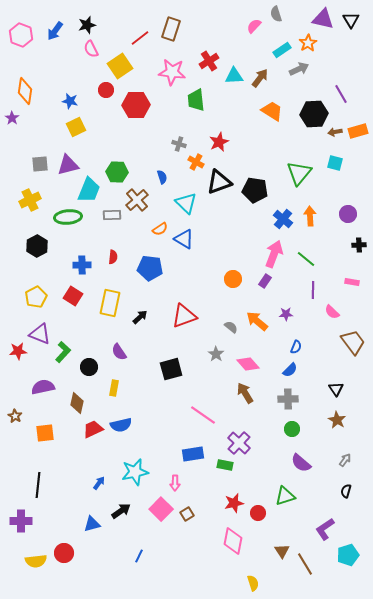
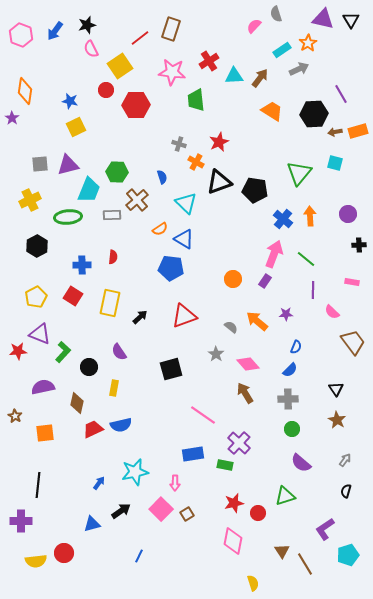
blue pentagon at (150, 268): moved 21 px right
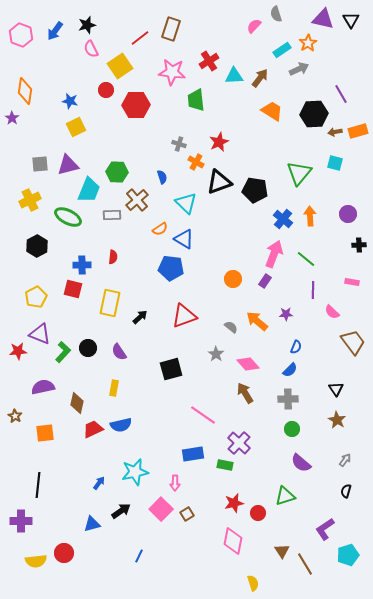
green ellipse at (68, 217): rotated 32 degrees clockwise
red square at (73, 296): moved 7 px up; rotated 18 degrees counterclockwise
black circle at (89, 367): moved 1 px left, 19 px up
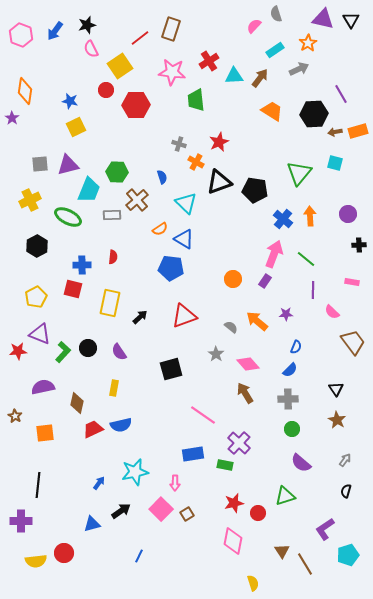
cyan rectangle at (282, 50): moved 7 px left
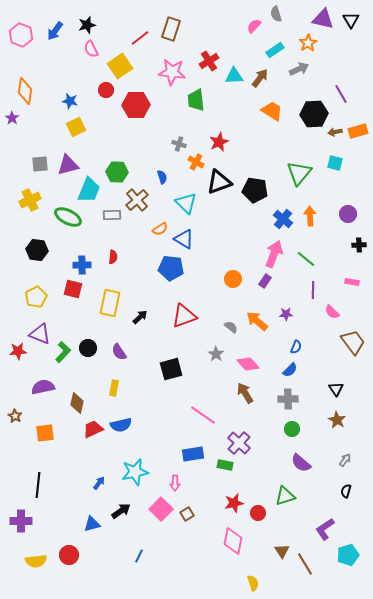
black hexagon at (37, 246): moved 4 px down; rotated 25 degrees counterclockwise
red circle at (64, 553): moved 5 px right, 2 px down
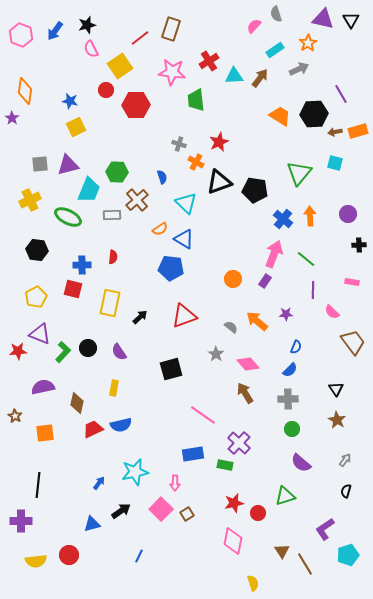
orange trapezoid at (272, 111): moved 8 px right, 5 px down
